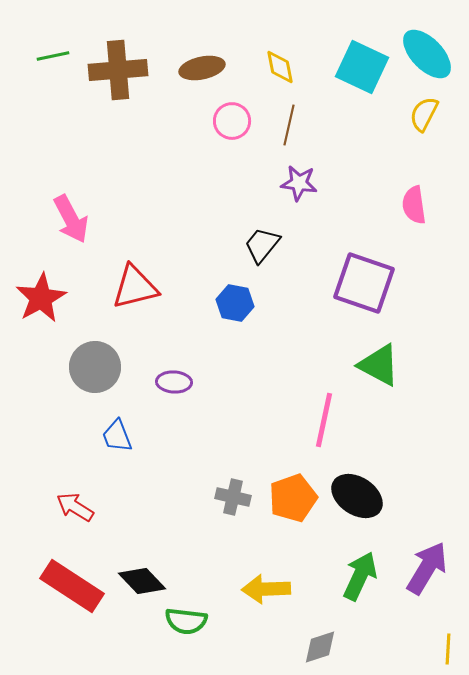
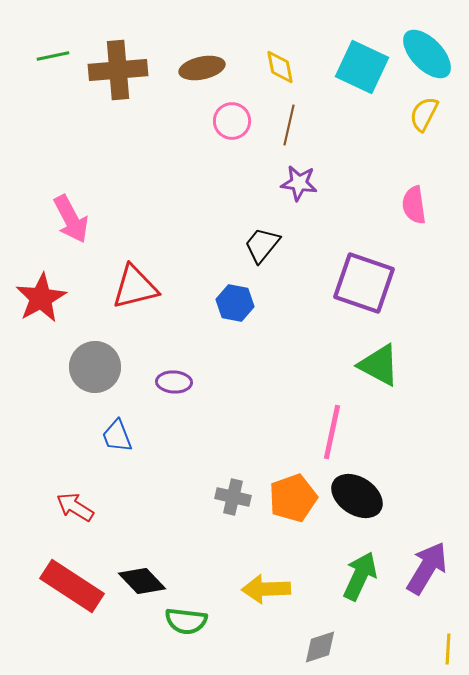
pink line: moved 8 px right, 12 px down
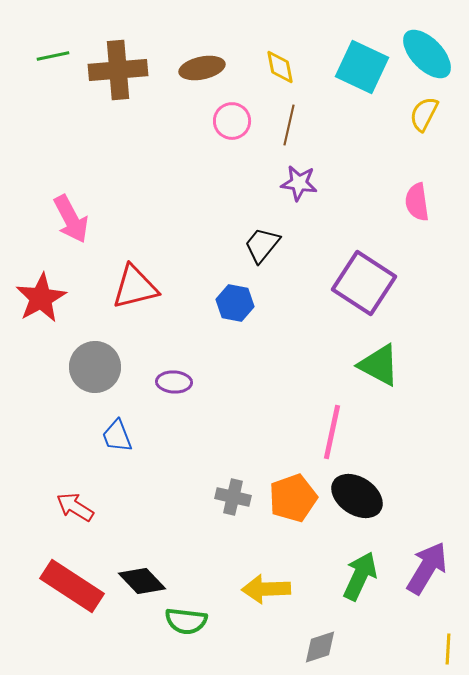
pink semicircle: moved 3 px right, 3 px up
purple square: rotated 14 degrees clockwise
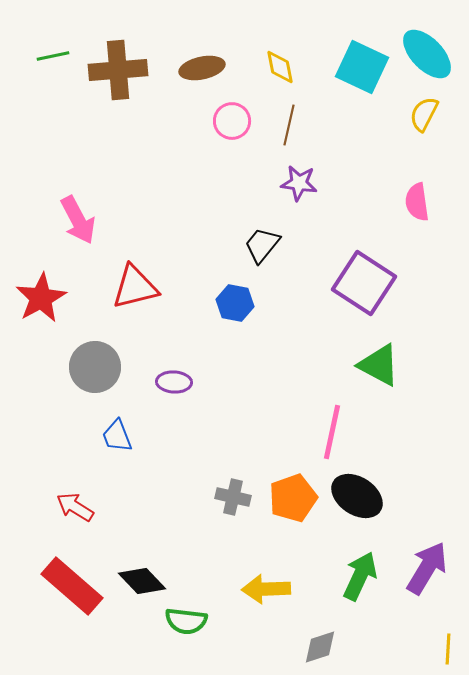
pink arrow: moved 7 px right, 1 px down
red rectangle: rotated 8 degrees clockwise
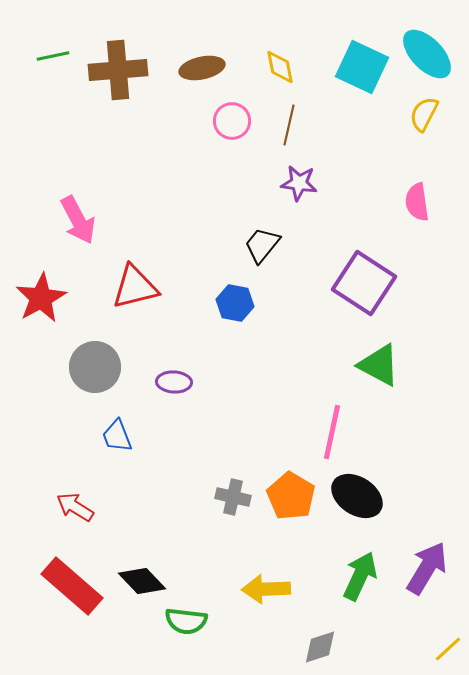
orange pentagon: moved 2 px left, 2 px up; rotated 21 degrees counterclockwise
yellow line: rotated 44 degrees clockwise
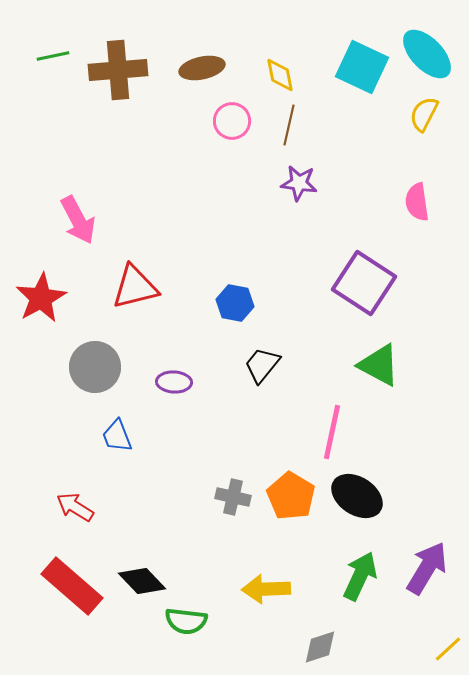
yellow diamond: moved 8 px down
black trapezoid: moved 120 px down
